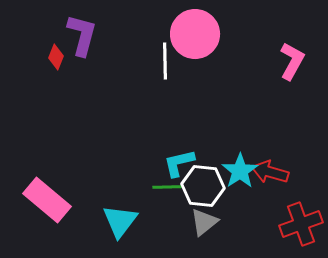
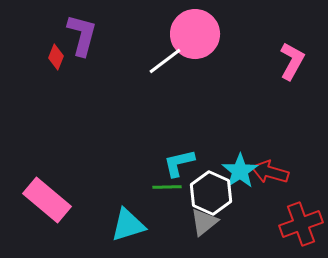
white line: rotated 54 degrees clockwise
white hexagon: moved 8 px right, 7 px down; rotated 18 degrees clockwise
cyan triangle: moved 8 px right, 4 px down; rotated 36 degrees clockwise
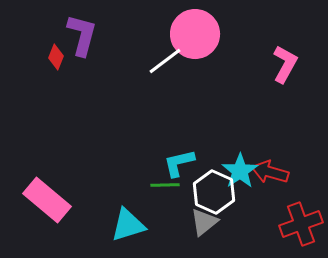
pink L-shape: moved 7 px left, 3 px down
green line: moved 2 px left, 2 px up
white hexagon: moved 3 px right, 1 px up
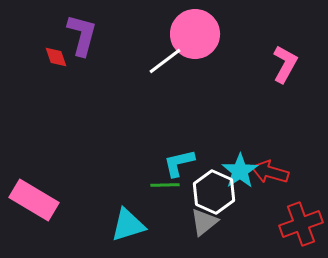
red diamond: rotated 40 degrees counterclockwise
pink rectangle: moved 13 px left; rotated 9 degrees counterclockwise
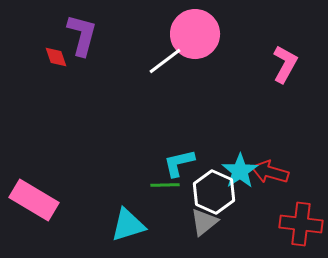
red cross: rotated 27 degrees clockwise
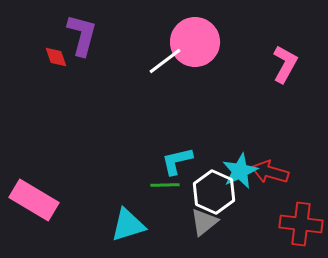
pink circle: moved 8 px down
cyan L-shape: moved 2 px left, 2 px up
cyan star: rotated 9 degrees clockwise
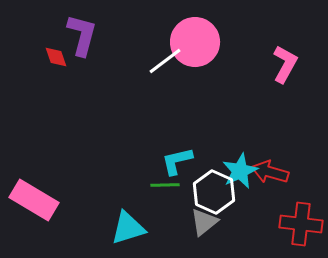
cyan triangle: moved 3 px down
